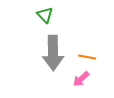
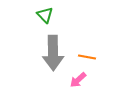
pink arrow: moved 3 px left, 1 px down
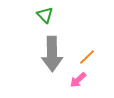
gray arrow: moved 1 px left, 1 px down
orange line: rotated 54 degrees counterclockwise
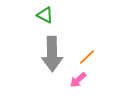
green triangle: rotated 18 degrees counterclockwise
